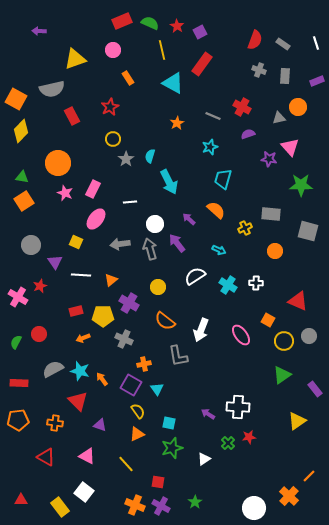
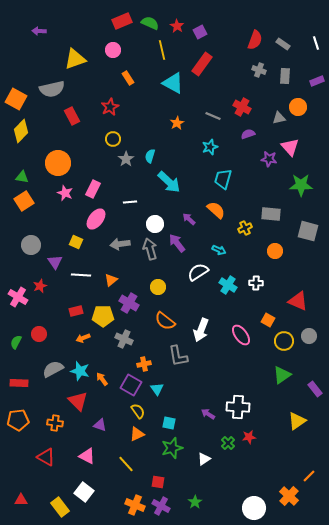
cyan arrow at (169, 182): rotated 20 degrees counterclockwise
white semicircle at (195, 276): moved 3 px right, 4 px up
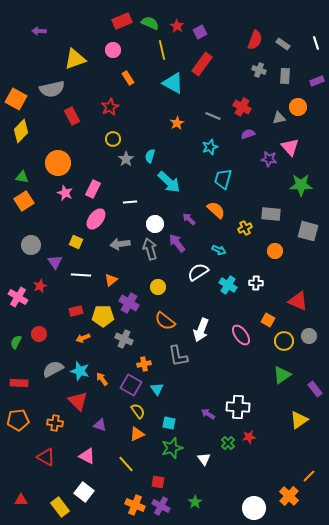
yellow triangle at (297, 421): moved 2 px right, 1 px up
white triangle at (204, 459): rotated 32 degrees counterclockwise
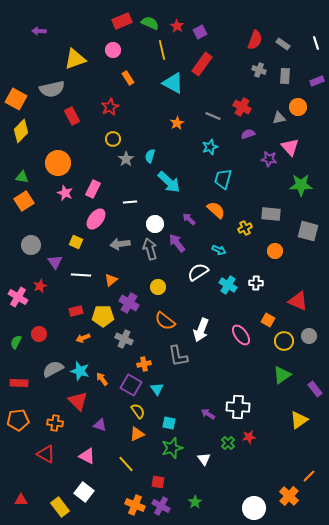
red triangle at (46, 457): moved 3 px up
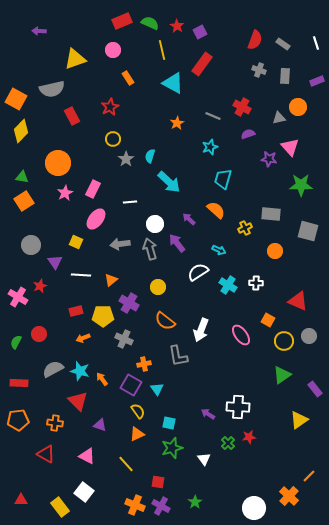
pink star at (65, 193): rotated 21 degrees clockwise
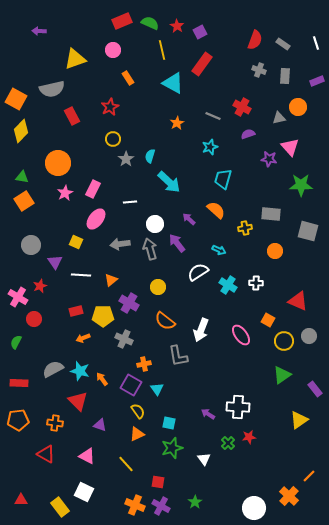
yellow cross at (245, 228): rotated 16 degrees clockwise
red circle at (39, 334): moved 5 px left, 15 px up
white square at (84, 492): rotated 12 degrees counterclockwise
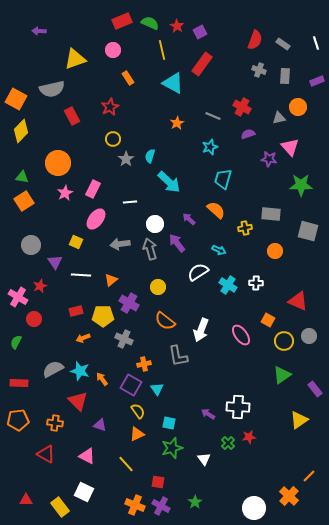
red triangle at (21, 500): moved 5 px right
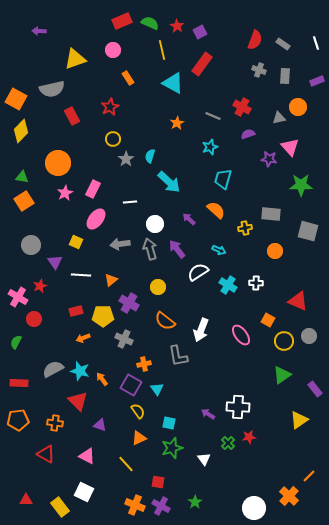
purple arrow at (177, 243): moved 6 px down
orange triangle at (137, 434): moved 2 px right, 4 px down
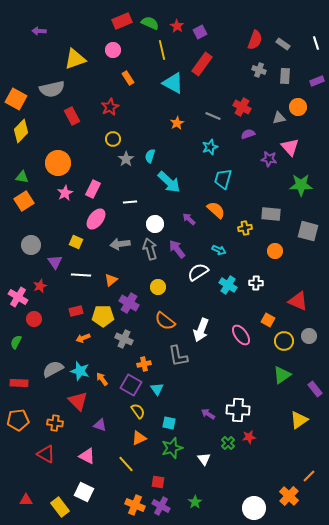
white cross at (238, 407): moved 3 px down
